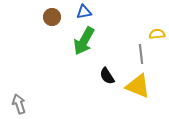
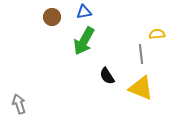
yellow triangle: moved 3 px right, 2 px down
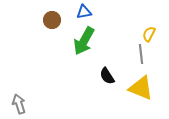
brown circle: moved 3 px down
yellow semicircle: moved 8 px left; rotated 56 degrees counterclockwise
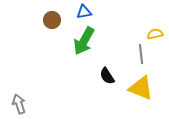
yellow semicircle: moved 6 px right; rotated 49 degrees clockwise
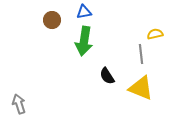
green arrow: rotated 20 degrees counterclockwise
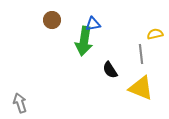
blue triangle: moved 9 px right, 12 px down
black semicircle: moved 3 px right, 6 px up
gray arrow: moved 1 px right, 1 px up
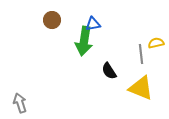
yellow semicircle: moved 1 px right, 9 px down
black semicircle: moved 1 px left, 1 px down
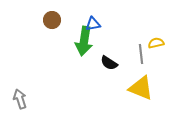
black semicircle: moved 8 px up; rotated 24 degrees counterclockwise
gray arrow: moved 4 px up
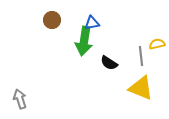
blue triangle: moved 1 px left, 1 px up
yellow semicircle: moved 1 px right, 1 px down
gray line: moved 2 px down
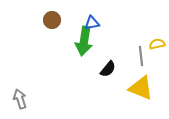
black semicircle: moved 1 px left, 6 px down; rotated 84 degrees counterclockwise
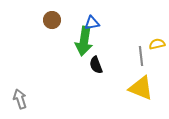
black semicircle: moved 12 px left, 4 px up; rotated 120 degrees clockwise
